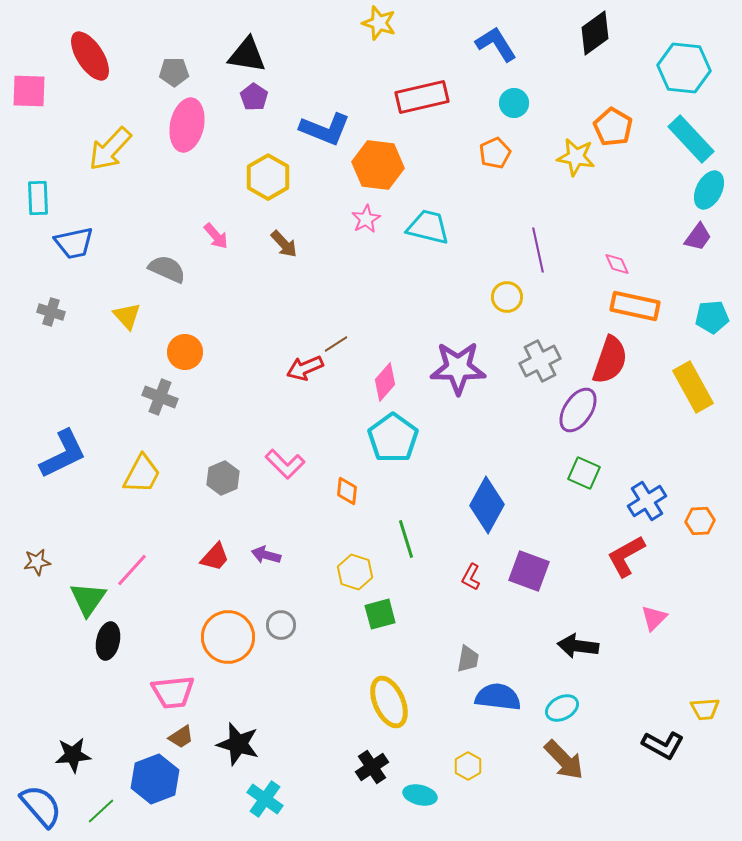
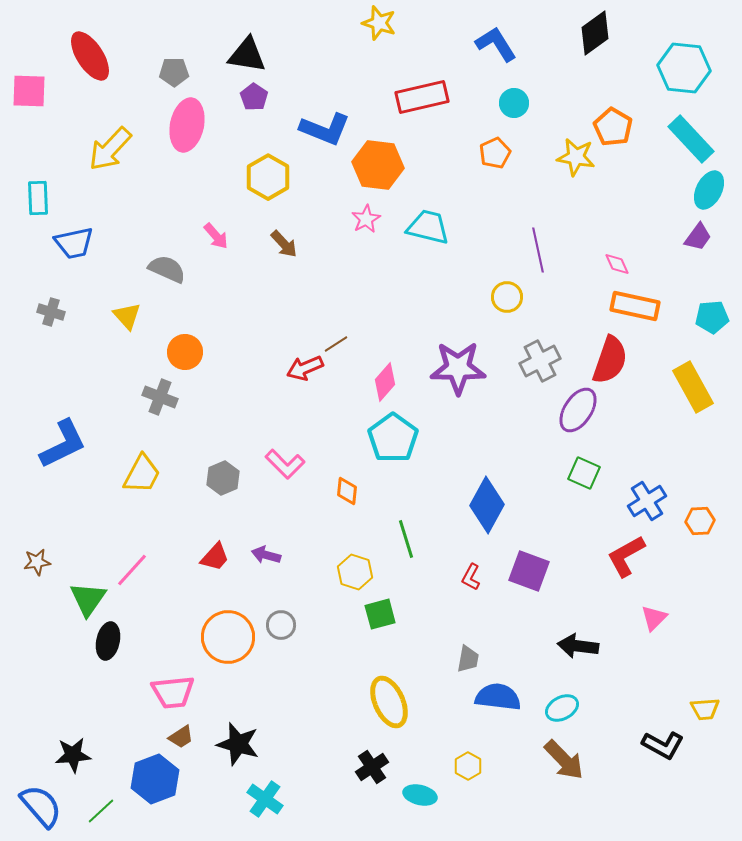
blue L-shape at (63, 454): moved 10 px up
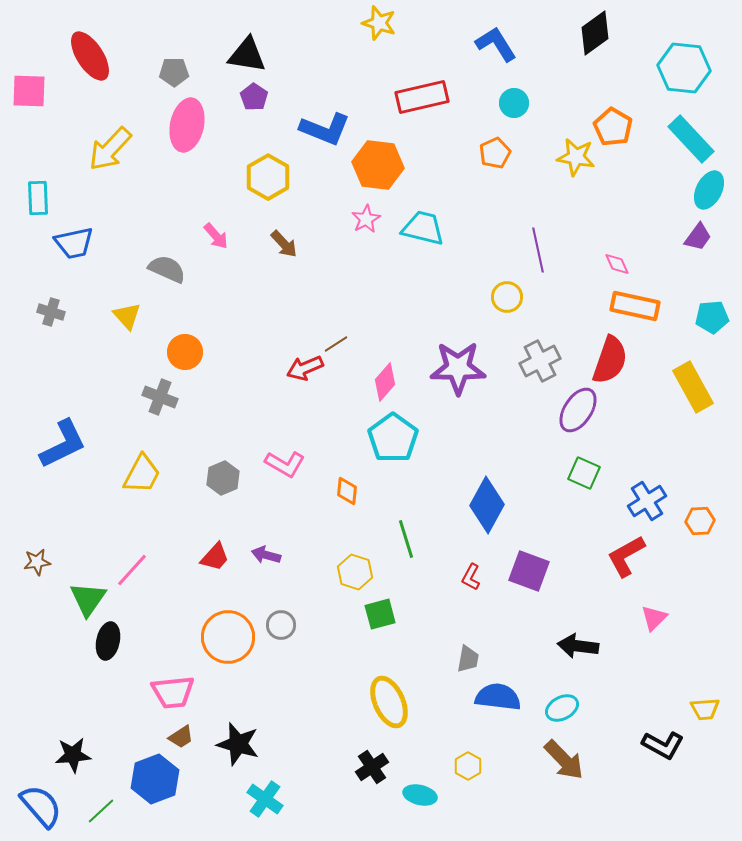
cyan trapezoid at (428, 227): moved 5 px left, 1 px down
pink L-shape at (285, 464): rotated 15 degrees counterclockwise
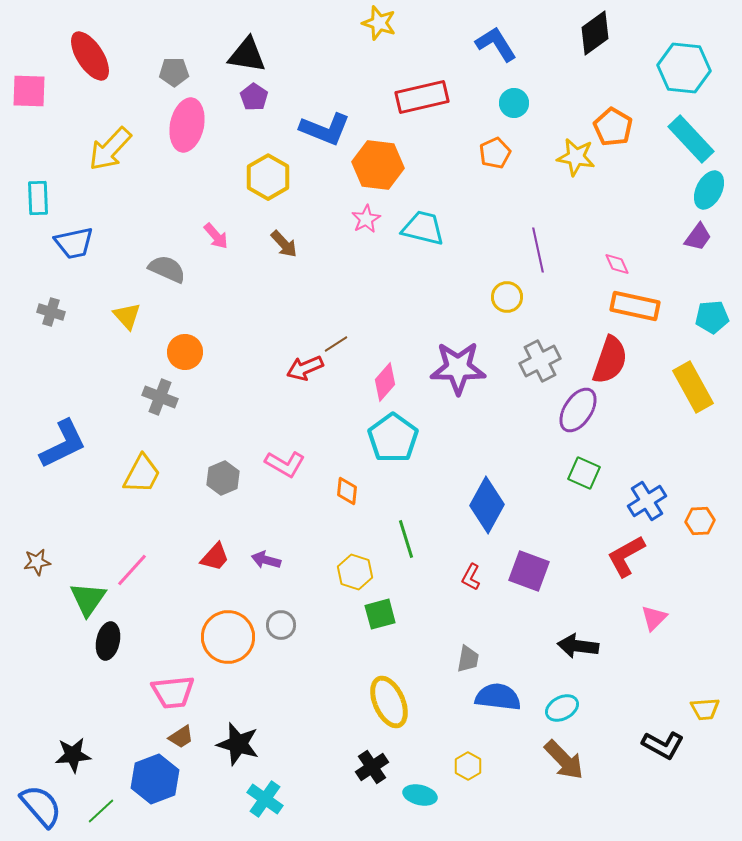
purple arrow at (266, 555): moved 5 px down
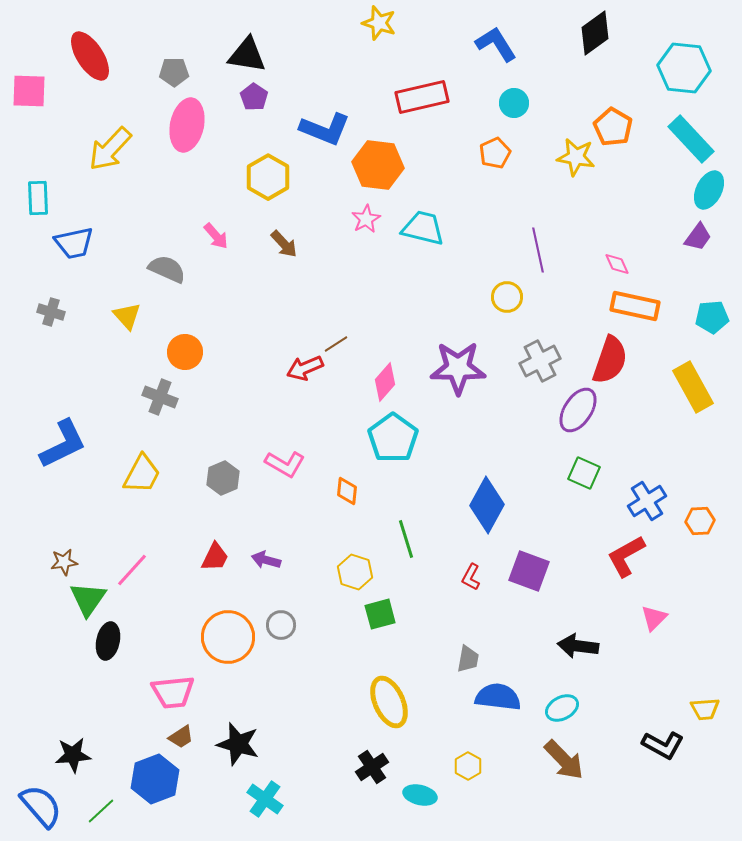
red trapezoid at (215, 557): rotated 16 degrees counterclockwise
brown star at (37, 562): moved 27 px right
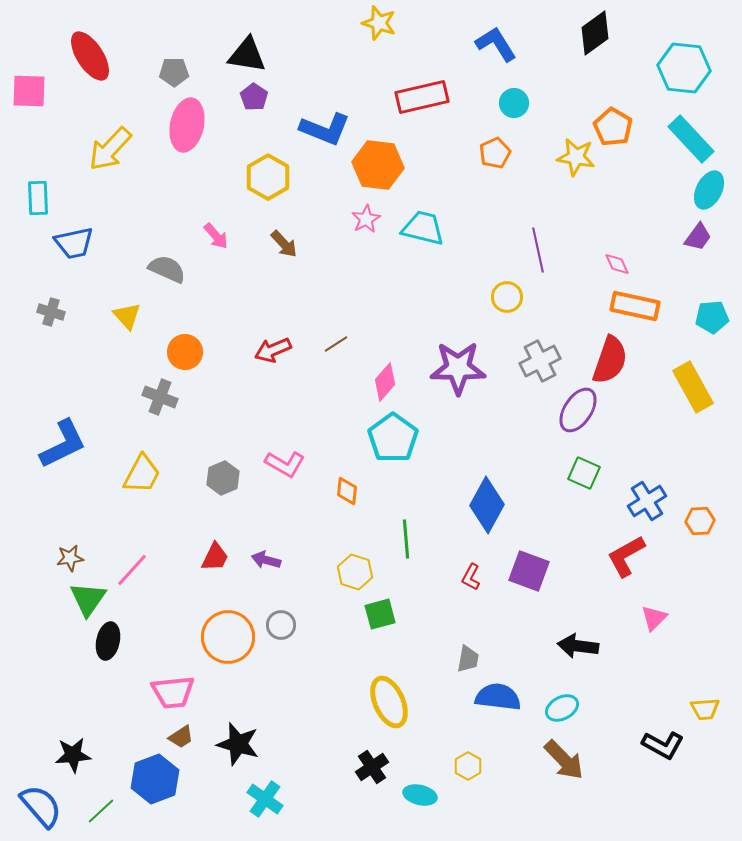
red arrow at (305, 368): moved 32 px left, 18 px up
green line at (406, 539): rotated 12 degrees clockwise
brown star at (64, 562): moved 6 px right, 4 px up
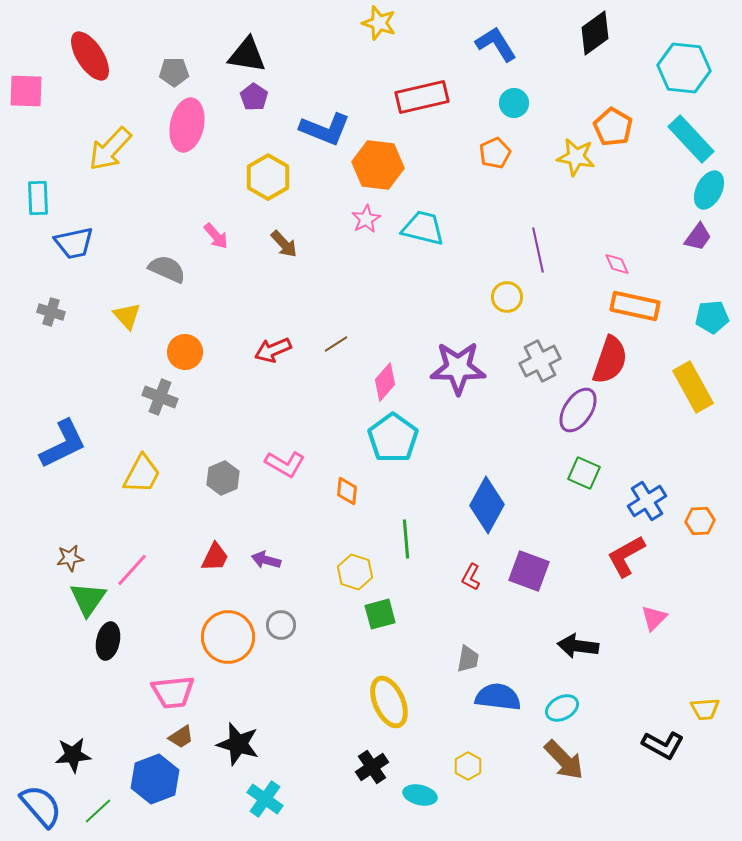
pink square at (29, 91): moved 3 px left
green line at (101, 811): moved 3 px left
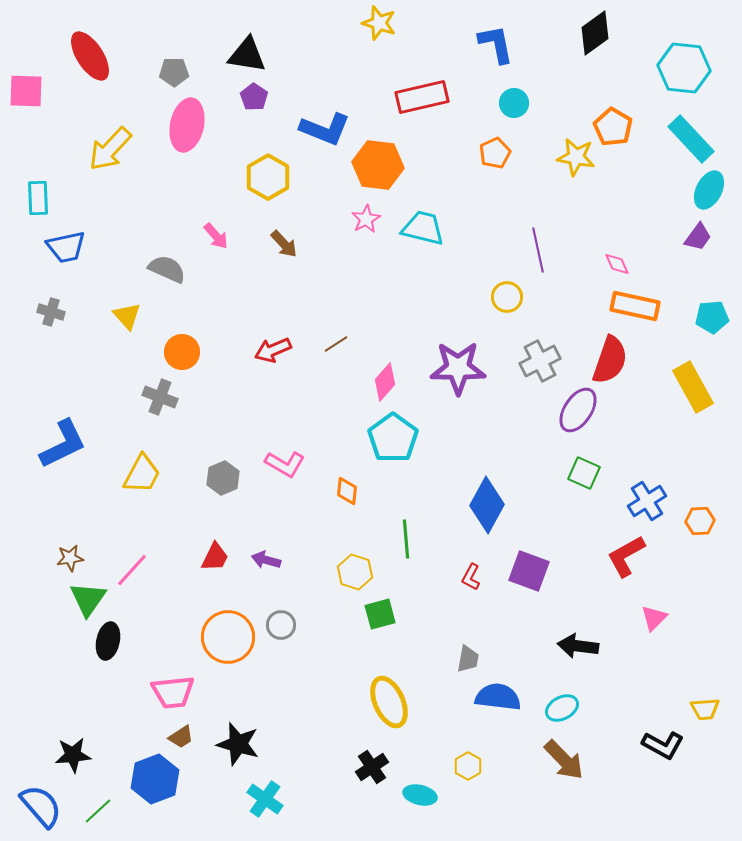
blue L-shape at (496, 44): rotated 21 degrees clockwise
blue trapezoid at (74, 243): moved 8 px left, 4 px down
orange circle at (185, 352): moved 3 px left
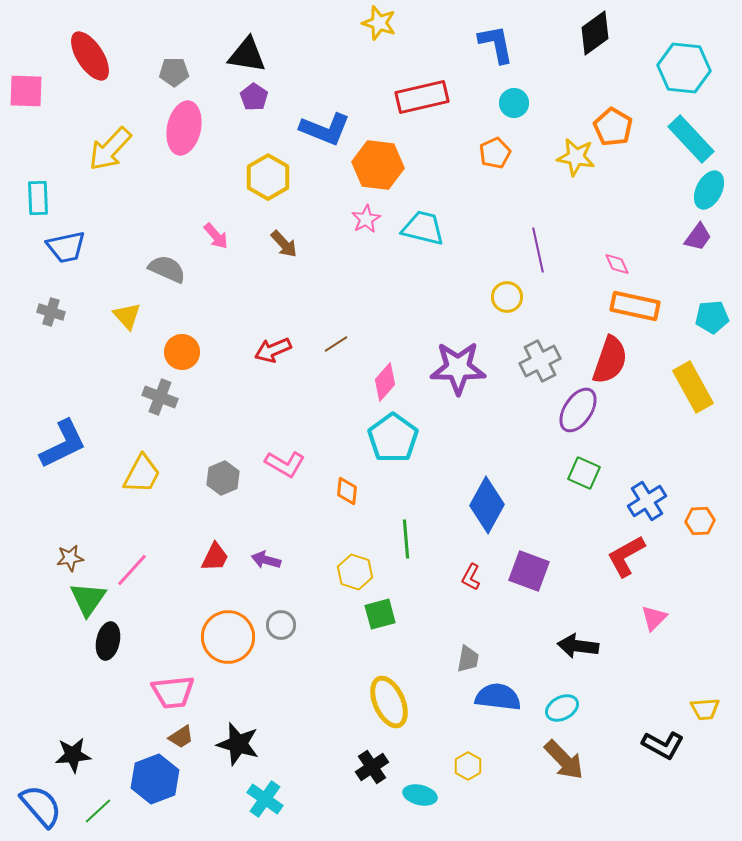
pink ellipse at (187, 125): moved 3 px left, 3 px down
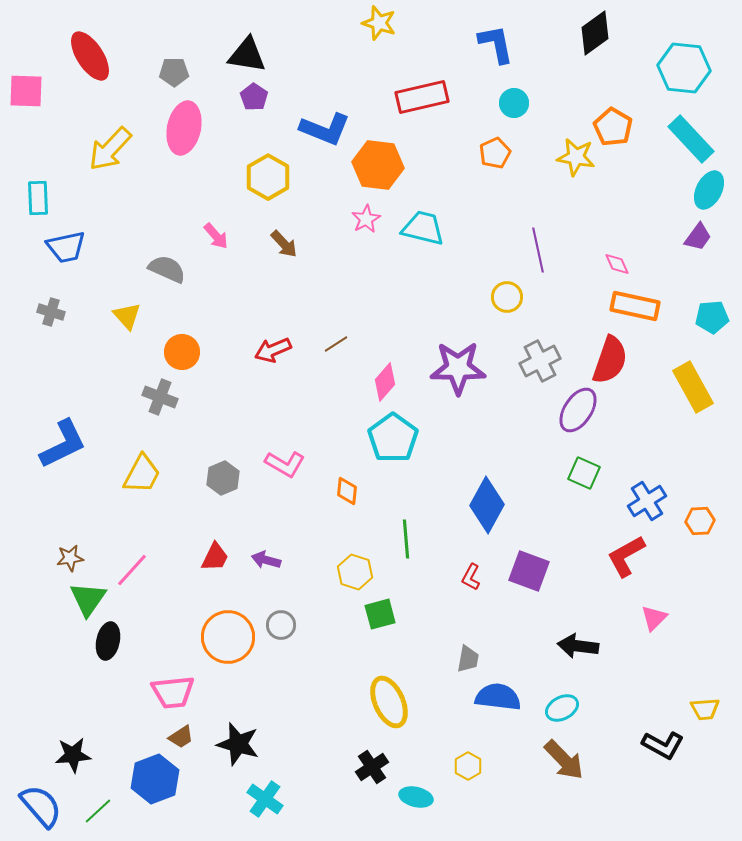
cyan ellipse at (420, 795): moved 4 px left, 2 px down
